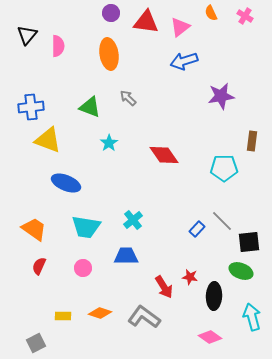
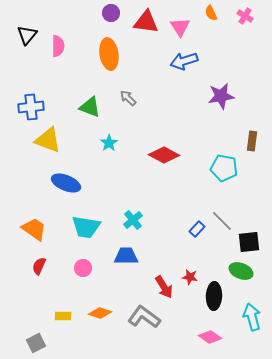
pink triangle: rotated 25 degrees counterclockwise
red diamond: rotated 28 degrees counterclockwise
cyan pentagon: rotated 12 degrees clockwise
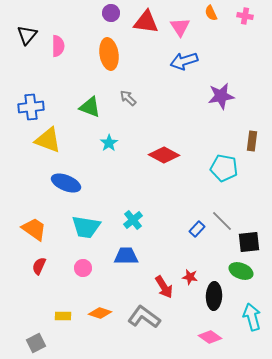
pink cross: rotated 21 degrees counterclockwise
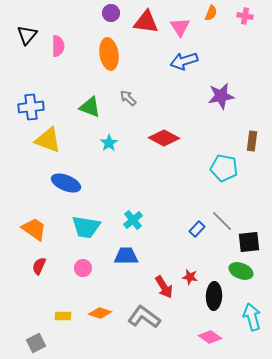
orange semicircle: rotated 133 degrees counterclockwise
red diamond: moved 17 px up
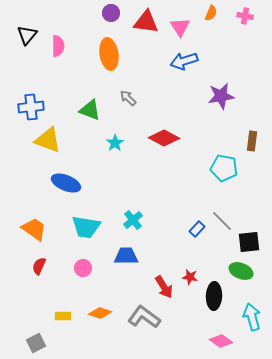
green triangle: moved 3 px down
cyan star: moved 6 px right
pink diamond: moved 11 px right, 4 px down
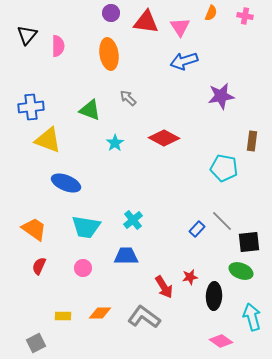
red star: rotated 21 degrees counterclockwise
orange diamond: rotated 20 degrees counterclockwise
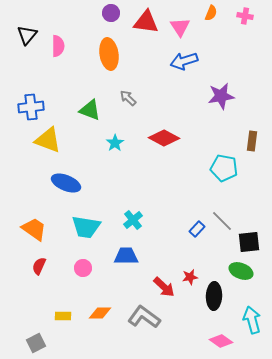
red arrow: rotated 15 degrees counterclockwise
cyan arrow: moved 3 px down
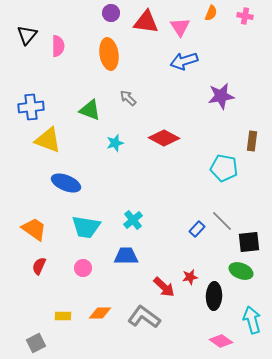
cyan star: rotated 18 degrees clockwise
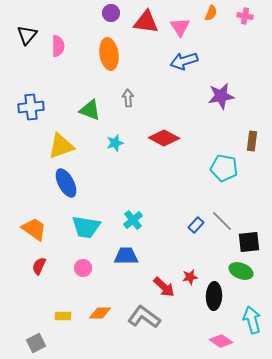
gray arrow: rotated 42 degrees clockwise
yellow triangle: moved 13 px right, 6 px down; rotated 40 degrees counterclockwise
blue ellipse: rotated 40 degrees clockwise
blue rectangle: moved 1 px left, 4 px up
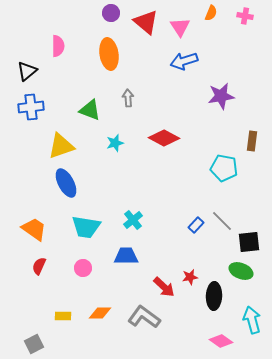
red triangle: rotated 32 degrees clockwise
black triangle: moved 36 px down; rotated 10 degrees clockwise
gray square: moved 2 px left, 1 px down
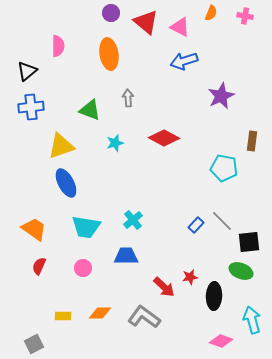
pink triangle: rotated 30 degrees counterclockwise
purple star: rotated 16 degrees counterclockwise
pink diamond: rotated 15 degrees counterclockwise
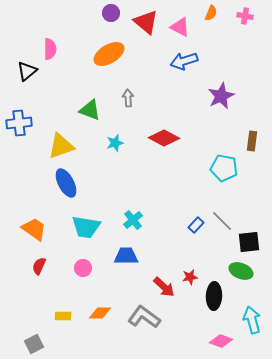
pink semicircle: moved 8 px left, 3 px down
orange ellipse: rotated 68 degrees clockwise
blue cross: moved 12 px left, 16 px down
